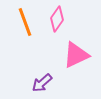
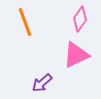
pink diamond: moved 23 px right
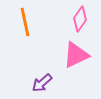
orange line: rotated 8 degrees clockwise
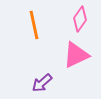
orange line: moved 9 px right, 3 px down
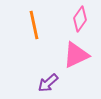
purple arrow: moved 6 px right
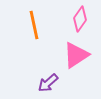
pink triangle: rotated 8 degrees counterclockwise
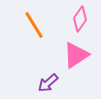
orange line: rotated 20 degrees counterclockwise
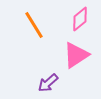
pink diamond: rotated 15 degrees clockwise
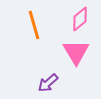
orange line: rotated 16 degrees clockwise
pink triangle: moved 3 px up; rotated 28 degrees counterclockwise
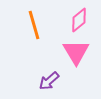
pink diamond: moved 1 px left, 1 px down
purple arrow: moved 1 px right, 2 px up
